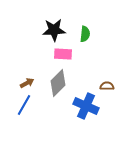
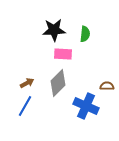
blue line: moved 1 px right, 1 px down
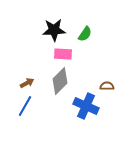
green semicircle: rotated 28 degrees clockwise
gray diamond: moved 2 px right, 2 px up
